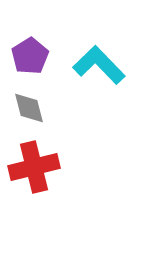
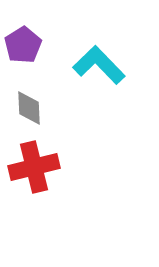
purple pentagon: moved 7 px left, 11 px up
gray diamond: rotated 12 degrees clockwise
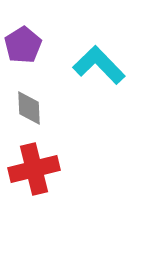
red cross: moved 2 px down
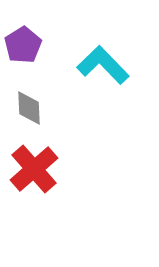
cyan L-shape: moved 4 px right
red cross: rotated 27 degrees counterclockwise
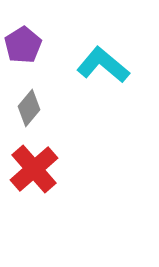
cyan L-shape: rotated 6 degrees counterclockwise
gray diamond: rotated 42 degrees clockwise
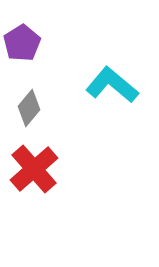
purple pentagon: moved 1 px left, 2 px up
cyan L-shape: moved 9 px right, 20 px down
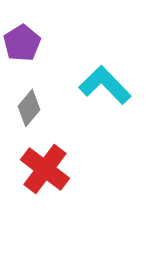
cyan L-shape: moved 7 px left; rotated 6 degrees clockwise
red cross: moved 11 px right; rotated 12 degrees counterclockwise
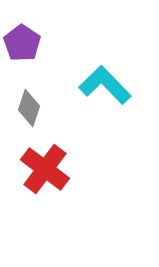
purple pentagon: rotated 6 degrees counterclockwise
gray diamond: rotated 21 degrees counterclockwise
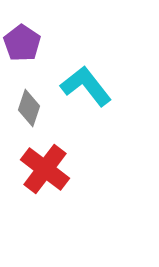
cyan L-shape: moved 19 px left, 1 px down; rotated 6 degrees clockwise
